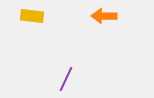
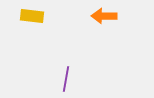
purple line: rotated 15 degrees counterclockwise
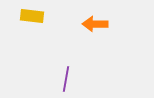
orange arrow: moved 9 px left, 8 px down
